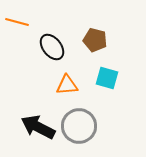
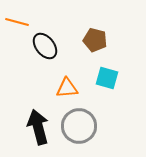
black ellipse: moved 7 px left, 1 px up
orange triangle: moved 3 px down
black arrow: rotated 48 degrees clockwise
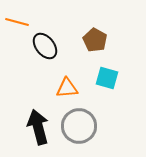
brown pentagon: rotated 15 degrees clockwise
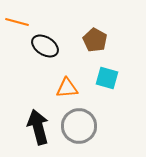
black ellipse: rotated 20 degrees counterclockwise
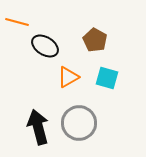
orange triangle: moved 1 px right, 11 px up; rotated 25 degrees counterclockwise
gray circle: moved 3 px up
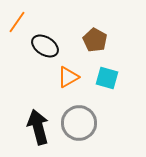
orange line: rotated 70 degrees counterclockwise
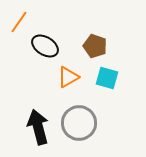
orange line: moved 2 px right
brown pentagon: moved 6 px down; rotated 10 degrees counterclockwise
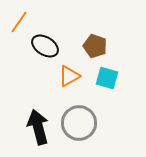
orange triangle: moved 1 px right, 1 px up
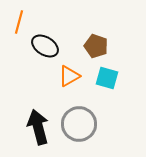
orange line: rotated 20 degrees counterclockwise
brown pentagon: moved 1 px right
gray circle: moved 1 px down
